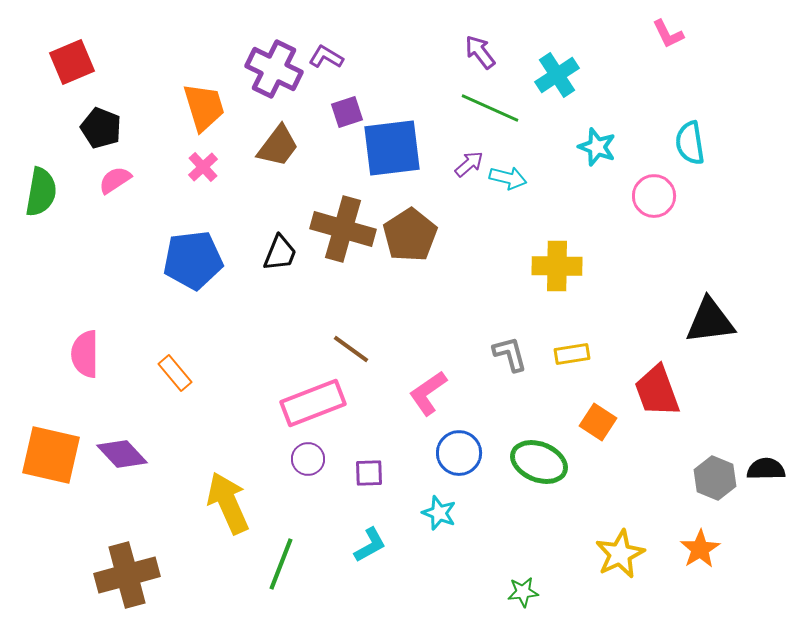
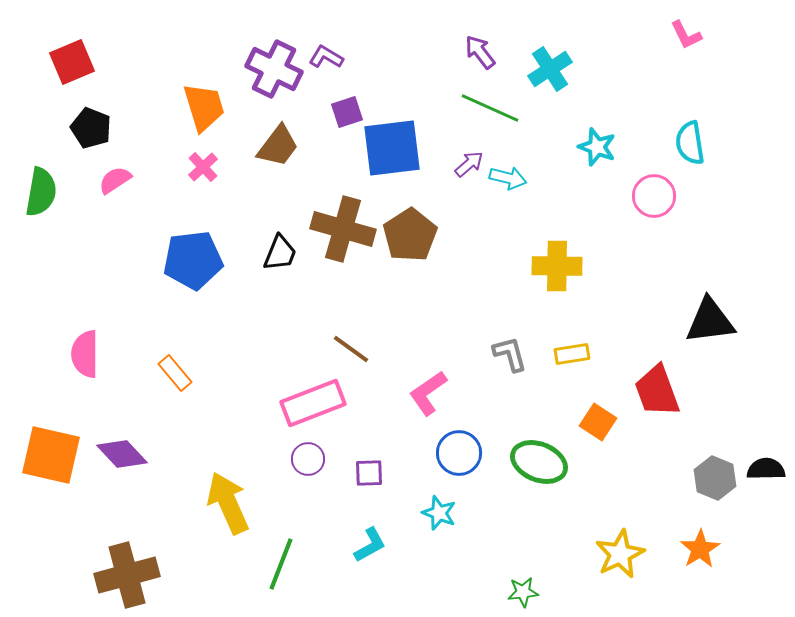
pink L-shape at (668, 34): moved 18 px right, 1 px down
cyan cross at (557, 75): moved 7 px left, 6 px up
black pentagon at (101, 128): moved 10 px left
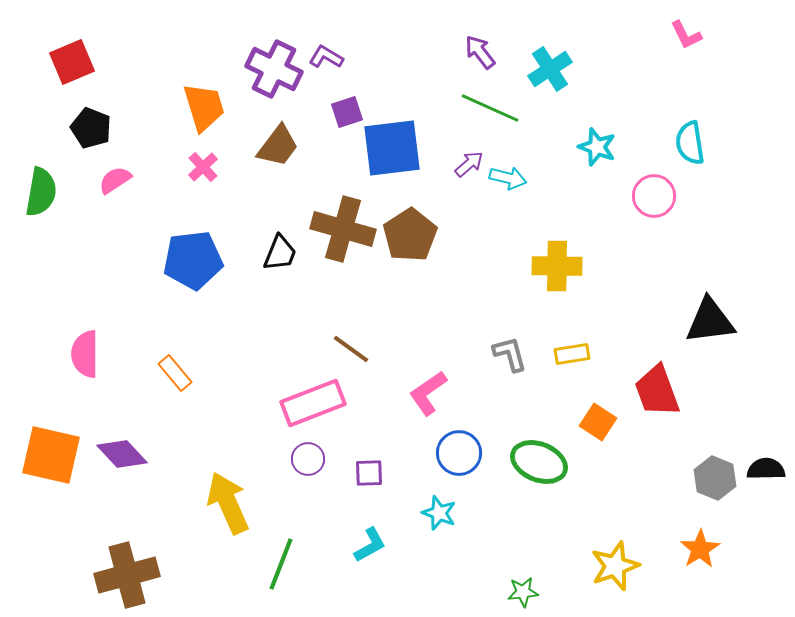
yellow star at (620, 554): moved 5 px left, 12 px down; rotated 6 degrees clockwise
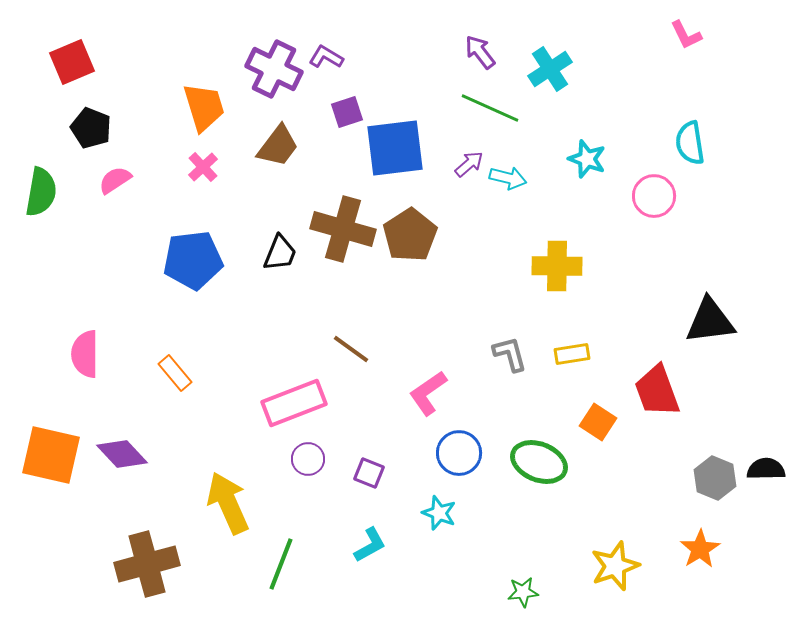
cyan star at (597, 147): moved 10 px left, 12 px down
blue square at (392, 148): moved 3 px right
pink rectangle at (313, 403): moved 19 px left
purple square at (369, 473): rotated 24 degrees clockwise
brown cross at (127, 575): moved 20 px right, 11 px up
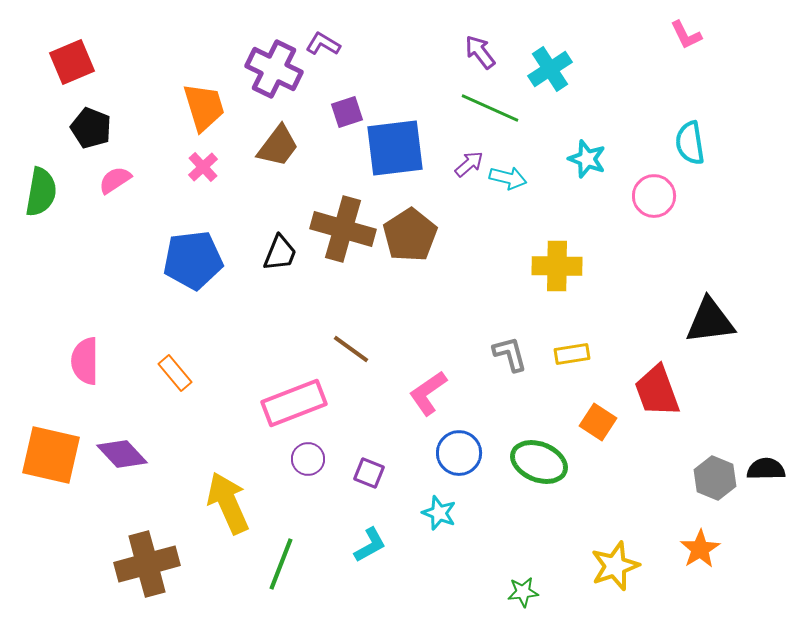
purple L-shape at (326, 57): moved 3 px left, 13 px up
pink semicircle at (85, 354): moved 7 px down
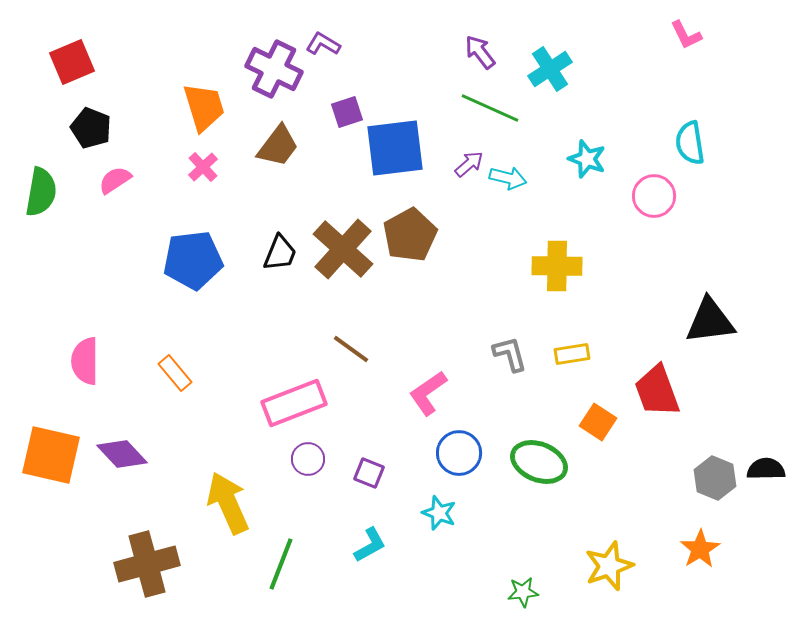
brown cross at (343, 229): moved 20 px down; rotated 26 degrees clockwise
brown pentagon at (410, 235): rotated 4 degrees clockwise
yellow star at (615, 566): moved 6 px left
